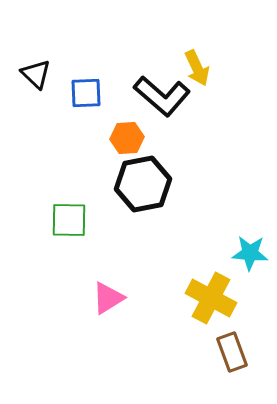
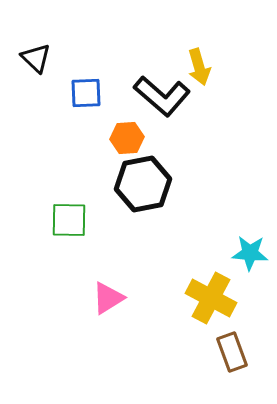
yellow arrow: moved 2 px right, 1 px up; rotated 9 degrees clockwise
black triangle: moved 16 px up
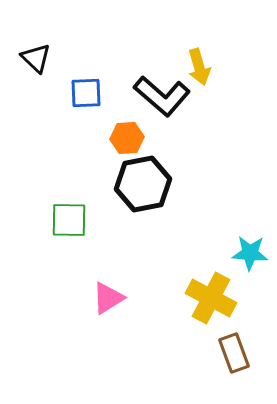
brown rectangle: moved 2 px right, 1 px down
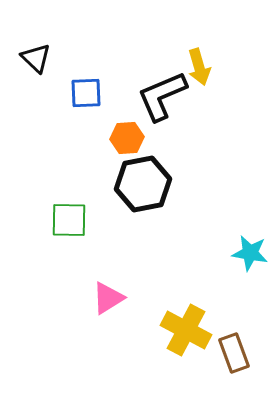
black L-shape: rotated 116 degrees clockwise
cyan star: rotated 6 degrees clockwise
yellow cross: moved 25 px left, 32 px down
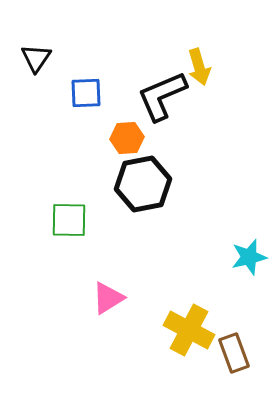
black triangle: rotated 20 degrees clockwise
cyan star: moved 1 px left, 4 px down; rotated 24 degrees counterclockwise
yellow cross: moved 3 px right
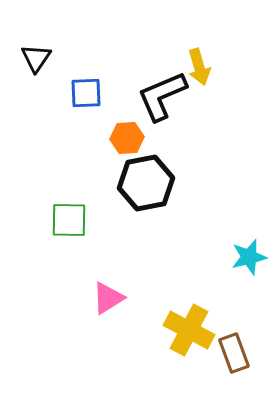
black hexagon: moved 3 px right, 1 px up
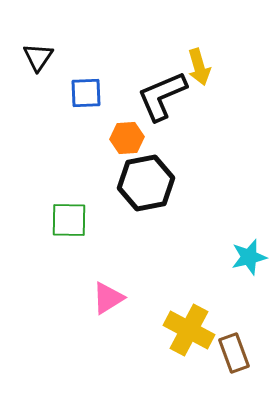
black triangle: moved 2 px right, 1 px up
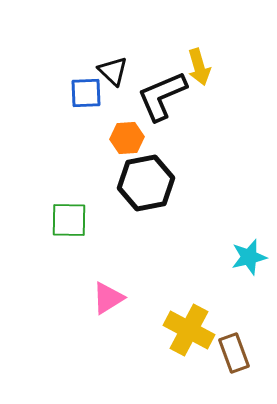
black triangle: moved 75 px right, 14 px down; rotated 20 degrees counterclockwise
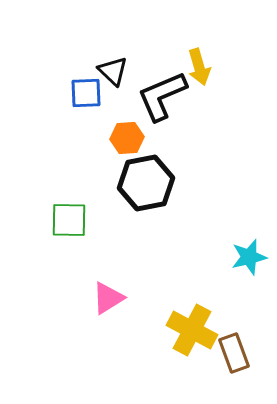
yellow cross: moved 3 px right
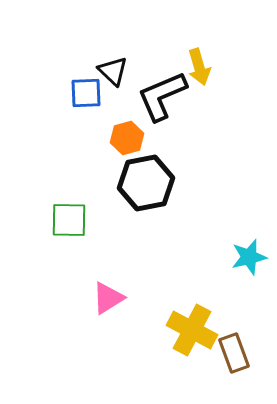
orange hexagon: rotated 12 degrees counterclockwise
